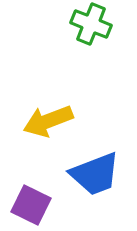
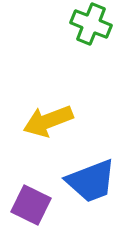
blue trapezoid: moved 4 px left, 7 px down
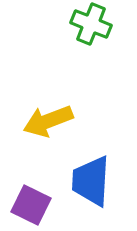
blue trapezoid: rotated 114 degrees clockwise
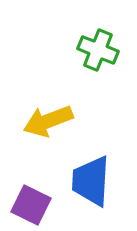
green cross: moved 7 px right, 26 px down
